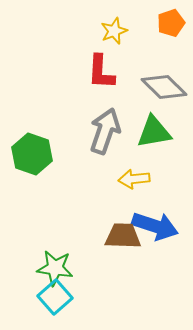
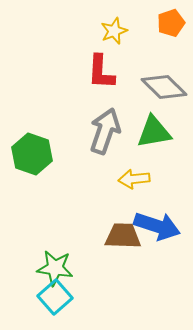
blue arrow: moved 2 px right
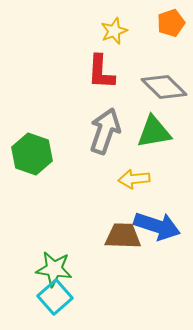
green star: moved 1 px left, 1 px down
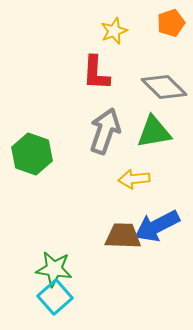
red L-shape: moved 5 px left, 1 px down
blue arrow: rotated 135 degrees clockwise
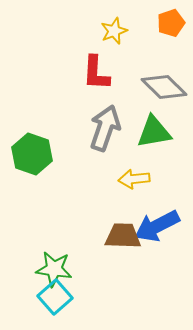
gray arrow: moved 3 px up
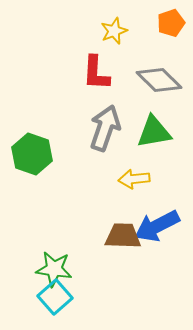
gray diamond: moved 5 px left, 7 px up
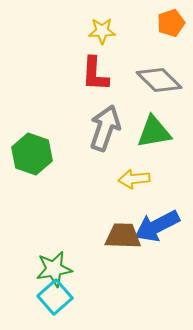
yellow star: moved 12 px left; rotated 20 degrees clockwise
red L-shape: moved 1 px left, 1 px down
green star: rotated 18 degrees counterclockwise
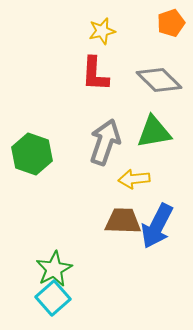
yellow star: rotated 12 degrees counterclockwise
gray arrow: moved 14 px down
blue arrow: rotated 36 degrees counterclockwise
brown trapezoid: moved 15 px up
green star: rotated 18 degrees counterclockwise
cyan square: moved 2 px left, 1 px down
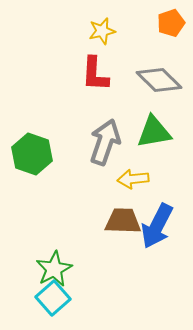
yellow arrow: moved 1 px left
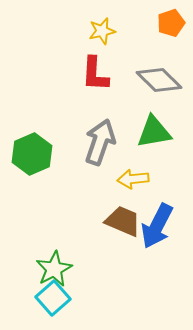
gray arrow: moved 5 px left
green hexagon: rotated 18 degrees clockwise
brown trapezoid: rotated 21 degrees clockwise
